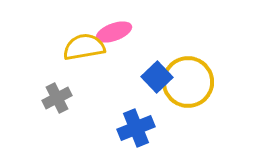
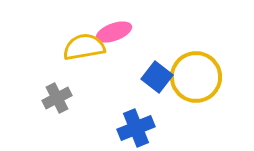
blue square: rotated 8 degrees counterclockwise
yellow circle: moved 8 px right, 5 px up
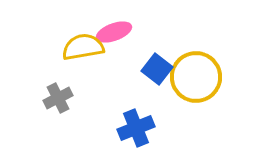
yellow semicircle: moved 1 px left
blue square: moved 8 px up
gray cross: moved 1 px right
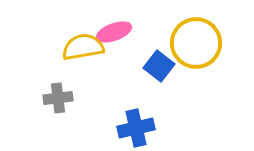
blue square: moved 2 px right, 3 px up
yellow circle: moved 34 px up
gray cross: rotated 20 degrees clockwise
blue cross: rotated 9 degrees clockwise
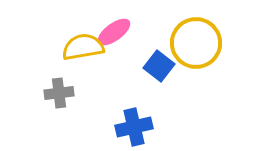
pink ellipse: rotated 16 degrees counterclockwise
gray cross: moved 1 px right, 5 px up
blue cross: moved 2 px left, 1 px up
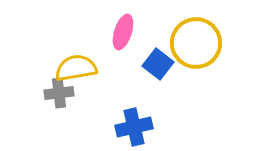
pink ellipse: moved 9 px right; rotated 36 degrees counterclockwise
yellow semicircle: moved 7 px left, 21 px down
blue square: moved 1 px left, 2 px up
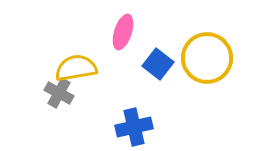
yellow circle: moved 11 px right, 15 px down
gray cross: rotated 36 degrees clockwise
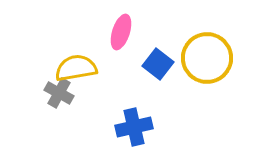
pink ellipse: moved 2 px left
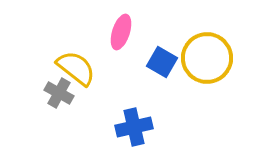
blue square: moved 4 px right, 2 px up; rotated 8 degrees counterclockwise
yellow semicircle: rotated 48 degrees clockwise
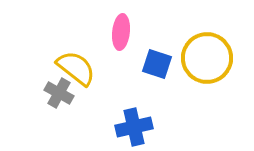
pink ellipse: rotated 12 degrees counterclockwise
blue square: moved 5 px left, 2 px down; rotated 12 degrees counterclockwise
